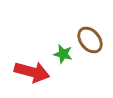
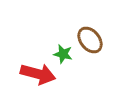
red arrow: moved 6 px right, 2 px down
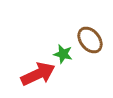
red arrow: rotated 40 degrees counterclockwise
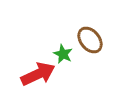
green star: rotated 12 degrees clockwise
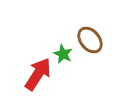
red arrow: rotated 32 degrees counterclockwise
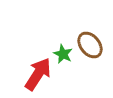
brown ellipse: moved 5 px down
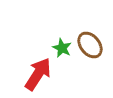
green star: moved 1 px left, 6 px up
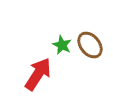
green star: moved 3 px up
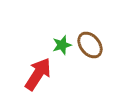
green star: rotated 30 degrees clockwise
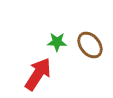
green star: moved 5 px left, 3 px up; rotated 18 degrees clockwise
